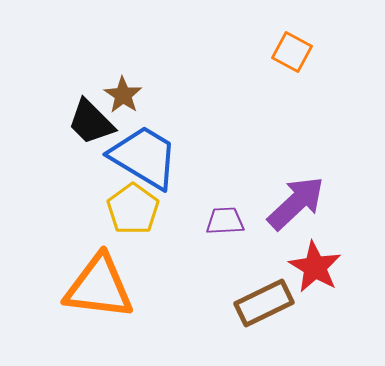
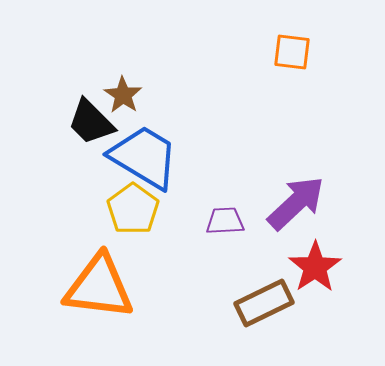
orange square: rotated 21 degrees counterclockwise
red star: rotated 8 degrees clockwise
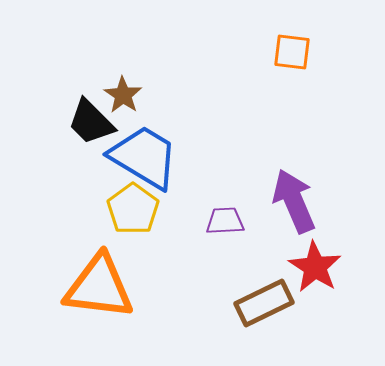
purple arrow: moved 2 px left, 2 px up; rotated 70 degrees counterclockwise
red star: rotated 6 degrees counterclockwise
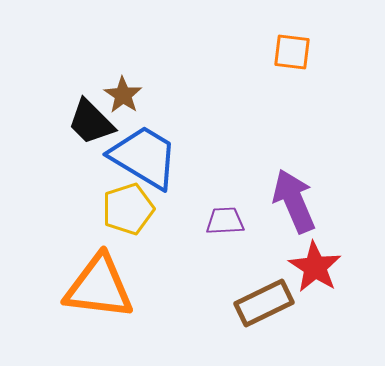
yellow pentagon: moved 5 px left; rotated 18 degrees clockwise
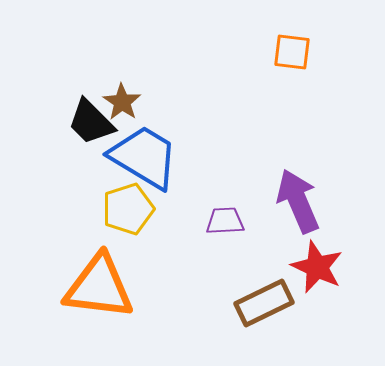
brown star: moved 1 px left, 7 px down
purple arrow: moved 4 px right
red star: moved 2 px right; rotated 8 degrees counterclockwise
